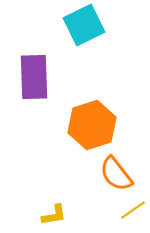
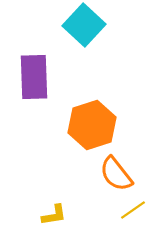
cyan square: rotated 21 degrees counterclockwise
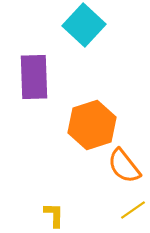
orange semicircle: moved 8 px right, 8 px up
yellow L-shape: rotated 80 degrees counterclockwise
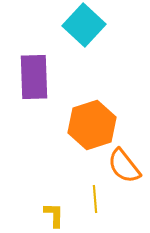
yellow line: moved 38 px left, 11 px up; rotated 60 degrees counterclockwise
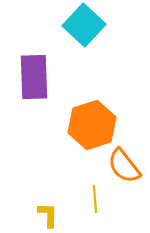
yellow L-shape: moved 6 px left
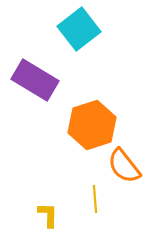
cyan square: moved 5 px left, 4 px down; rotated 9 degrees clockwise
purple rectangle: moved 1 px right, 3 px down; rotated 57 degrees counterclockwise
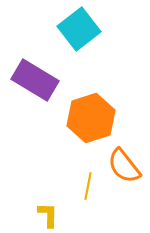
orange hexagon: moved 1 px left, 7 px up
yellow line: moved 7 px left, 13 px up; rotated 16 degrees clockwise
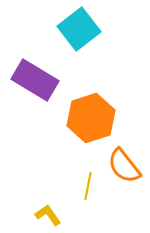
yellow L-shape: rotated 36 degrees counterclockwise
